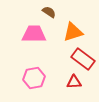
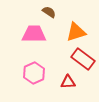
orange triangle: moved 3 px right
pink hexagon: moved 5 px up; rotated 15 degrees counterclockwise
red triangle: moved 6 px left
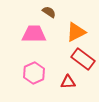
orange triangle: rotated 10 degrees counterclockwise
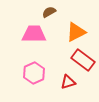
brown semicircle: rotated 64 degrees counterclockwise
red rectangle: moved 1 px down
red triangle: rotated 14 degrees counterclockwise
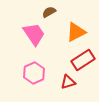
pink trapezoid: rotated 55 degrees clockwise
red rectangle: rotated 70 degrees counterclockwise
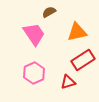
orange triangle: moved 1 px right; rotated 15 degrees clockwise
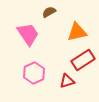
pink trapezoid: moved 6 px left
red triangle: moved 1 px left, 1 px up
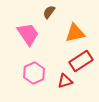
brown semicircle: rotated 24 degrees counterclockwise
orange triangle: moved 2 px left, 1 px down
red rectangle: moved 2 px left, 1 px down
red triangle: moved 2 px left
